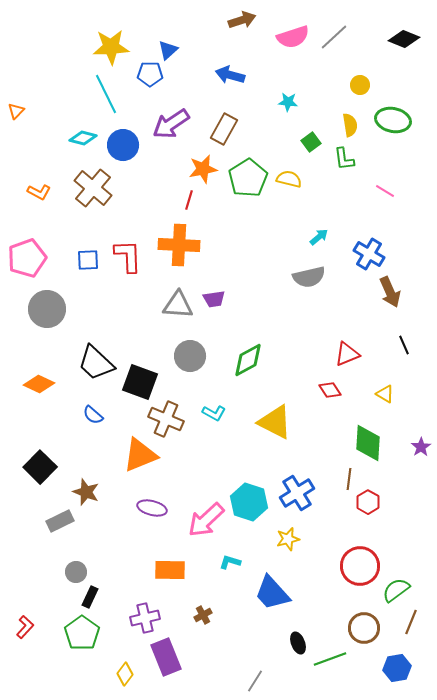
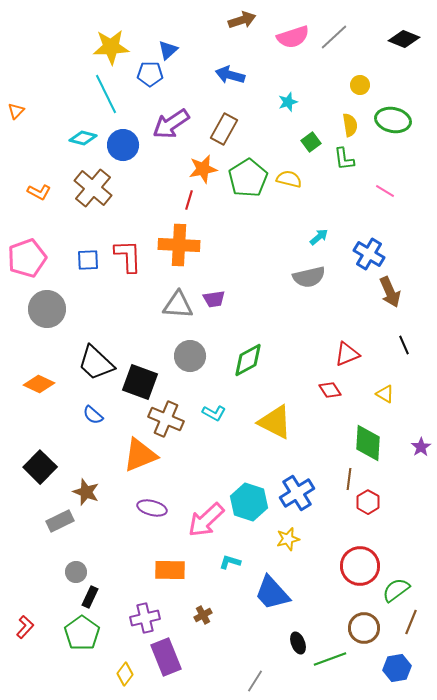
cyan star at (288, 102): rotated 24 degrees counterclockwise
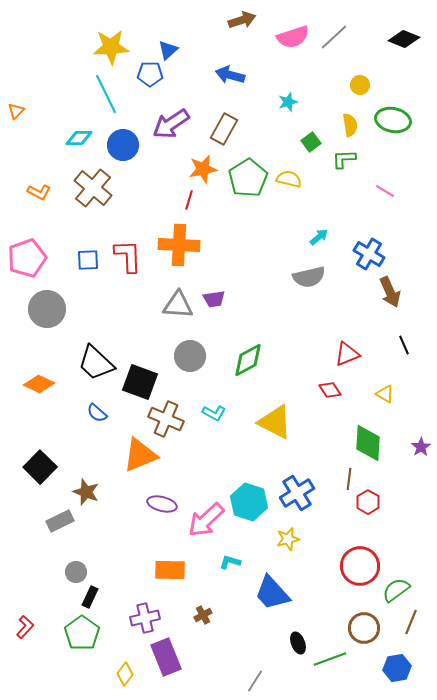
cyan diamond at (83, 138): moved 4 px left; rotated 16 degrees counterclockwise
green L-shape at (344, 159): rotated 95 degrees clockwise
blue semicircle at (93, 415): moved 4 px right, 2 px up
purple ellipse at (152, 508): moved 10 px right, 4 px up
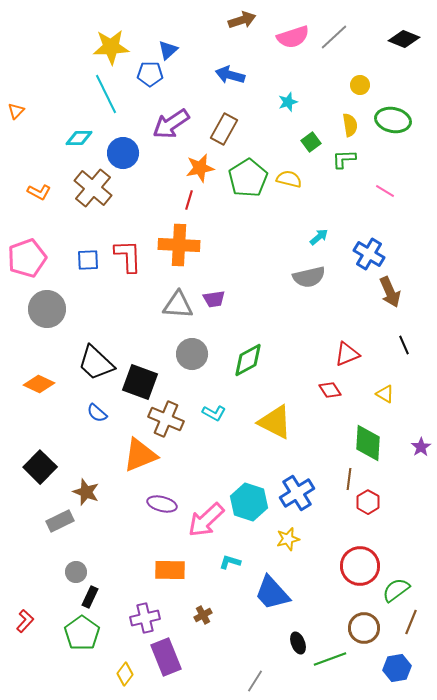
blue circle at (123, 145): moved 8 px down
orange star at (203, 169): moved 3 px left, 1 px up
gray circle at (190, 356): moved 2 px right, 2 px up
red L-shape at (25, 627): moved 6 px up
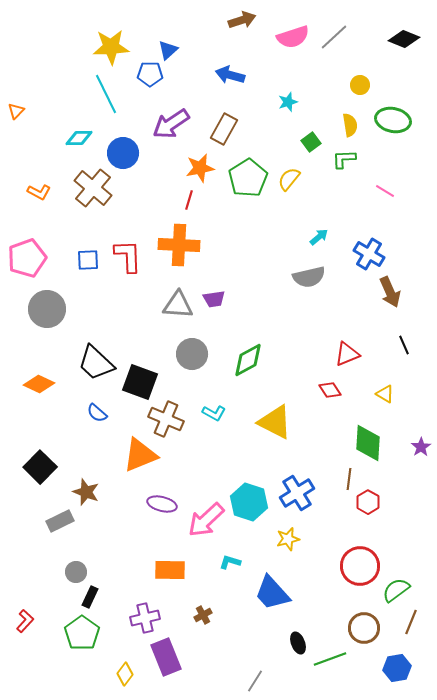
yellow semicircle at (289, 179): rotated 65 degrees counterclockwise
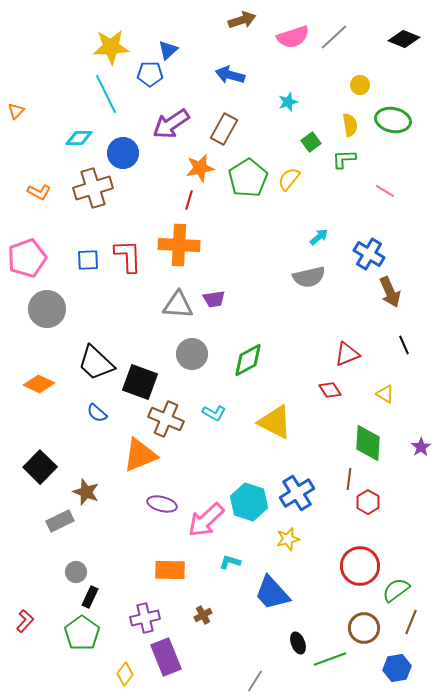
brown cross at (93, 188): rotated 33 degrees clockwise
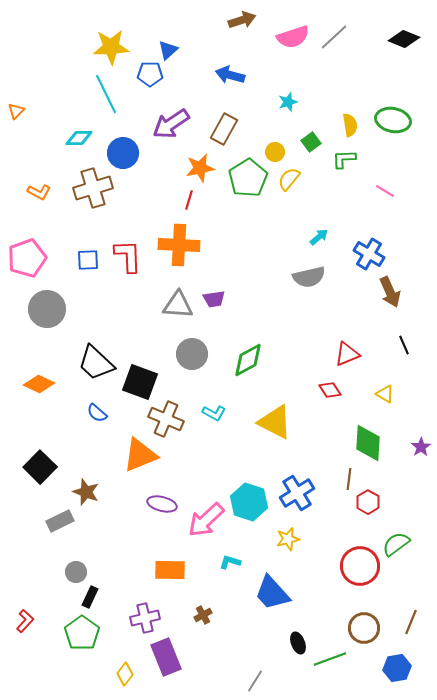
yellow circle at (360, 85): moved 85 px left, 67 px down
green semicircle at (396, 590): moved 46 px up
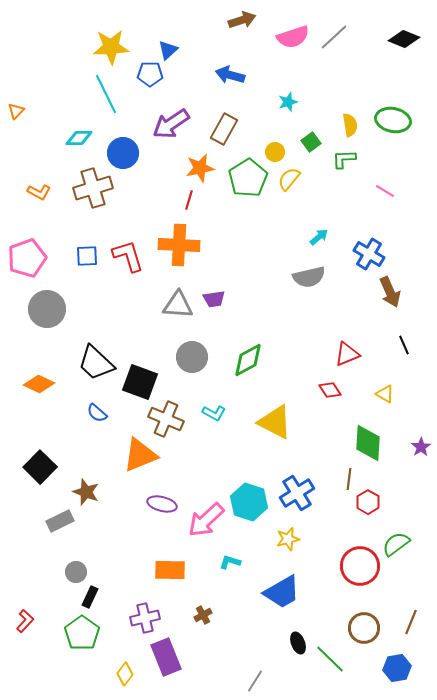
red L-shape at (128, 256): rotated 15 degrees counterclockwise
blue square at (88, 260): moved 1 px left, 4 px up
gray circle at (192, 354): moved 3 px down
blue trapezoid at (272, 593): moved 10 px right, 1 px up; rotated 78 degrees counterclockwise
green line at (330, 659): rotated 64 degrees clockwise
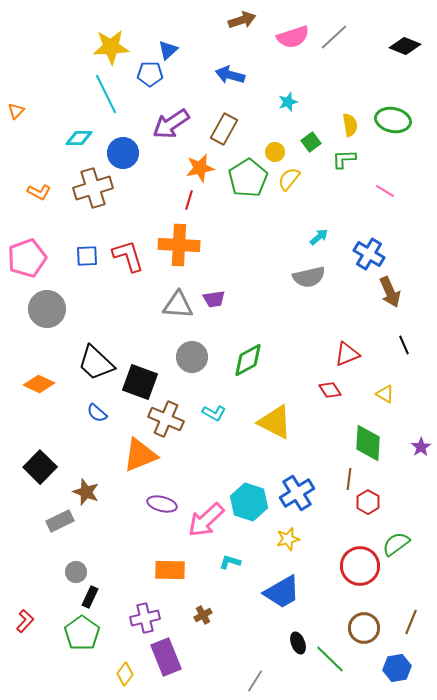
black diamond at (404, 39): moved 1 px right, 7 px down
